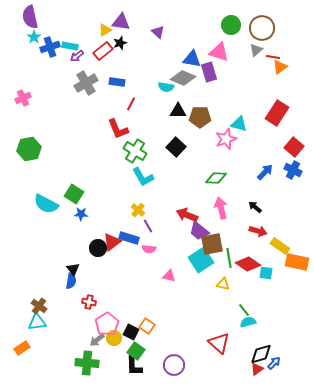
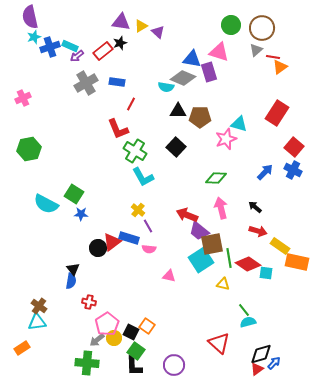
yellow triangle at (105, 30): moved 36 px right, 4 px up
cyan star at (34, 37): rotated 16 degrees clockwise
cyan rectangle at (70, 46): rotated 14 degrees clockwise
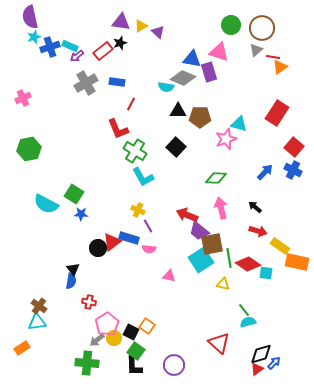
yellow cross at (138, 210): rotated 16 degrees counterclockwise
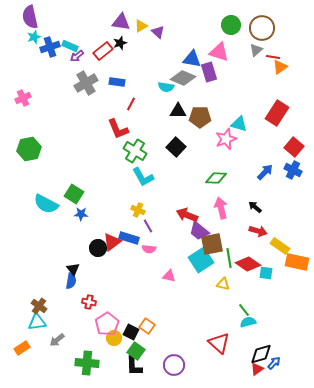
gray arrow at (97, 340): moved 40 px left
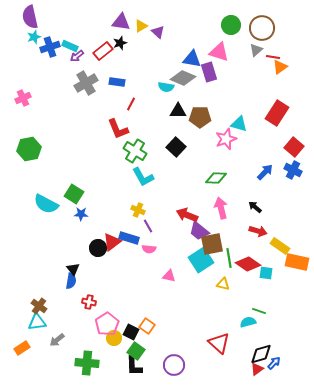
green line at (244, 310): moved 15 px right, 1 px down; rotated 32 degrees counterclockwise
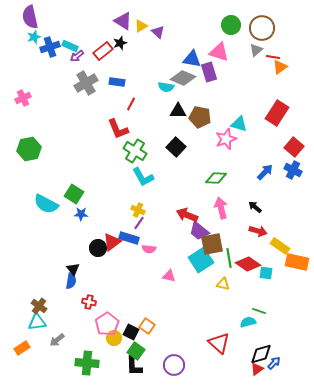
purple triangle at (121, 22): moved 2 px right, 1 px up; rotated 24 degrees clockwise
brown pentagon at (200, 117): rotated 10 degrees clockwise
purple line at (148, 226): moved 9 px left, 3 px up; rotated 64 degrees clockwise
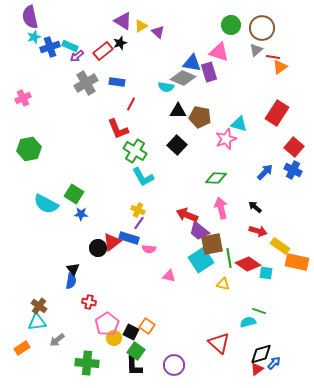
blue triangle at (192, 59): moved 4 px down
black square at (176, 147): moved 1 px right, 2 px up
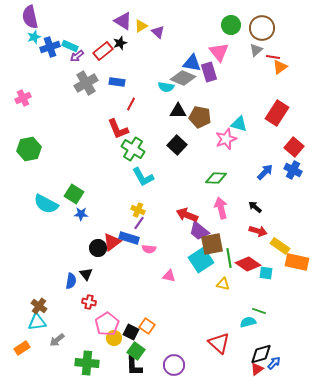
pink triangle at (219, 52): rotated 35 degrees clockwise
green cross at (135, 151): moved 2 px left, 2 px up
black triangle at (73, 269): moved 13 px right, 5 px down
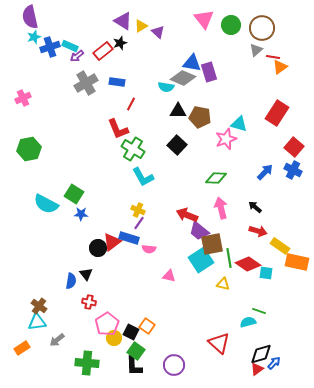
pink triangle at (219, 52): moved 15 px left, 33 px up
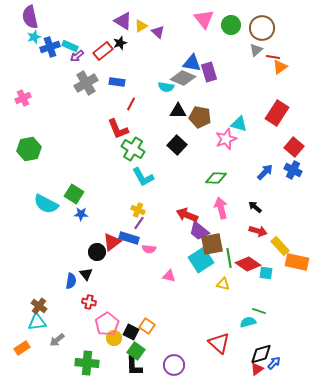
yellow rectangle at (280, 246): rotated 12 degrees clockwise
black circle at (98, 248): moved 1 px left, 4 px down
